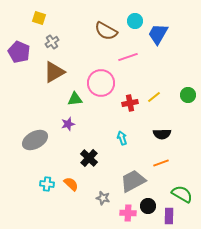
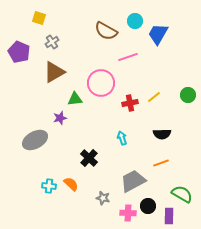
purple star: moved 8 px left, 6 px up
cyan cross: moved 2 px right, 2 px down
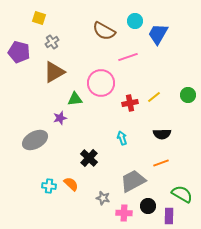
brown semicircle: moved 2 px left
purple pentagon: rotated 10 degrees counterclockwise
pink cross: moved 4 px left
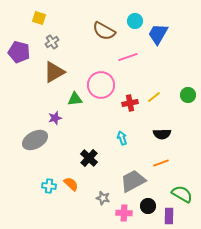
pink circle: moved 2 px down
purple star: moved 5 px left
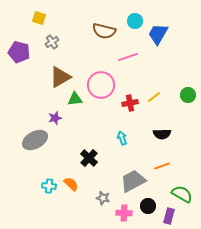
brown semicircle: rotated 15 degrees counterclockwise
brown triangle: moved 6 px right, 5 px down
orange line: moved 1 px right, 3 px down
purple rectangle: rotated 14 degrees clockwise
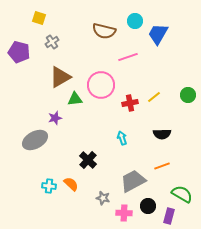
black cross: moved 1 px left, 2 px down
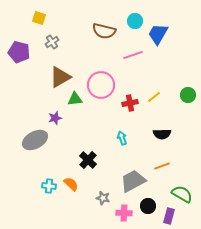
pink line: moved 5 px right, 2 px up
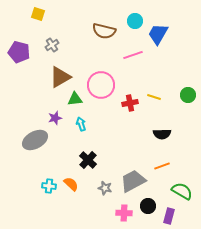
yellow square: moved 1 px left, 4 px up
gray cross: moved 3 px down
yellow line: rotated 56 degrees clockwise
cyan arrow: moved 41 px left, 14 px up
green semicircle: moved 3 px up
gray star: moved 2 px right, 10 px up
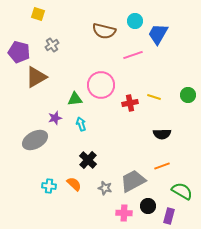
brown triangle: moved 24 px left
orange semicircle: moved 3 px right
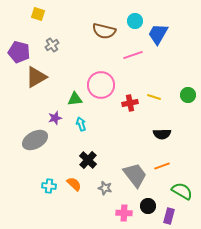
gray trapezoid: moved 2 px right, 6 px up; rotated 80 degrees clockwise
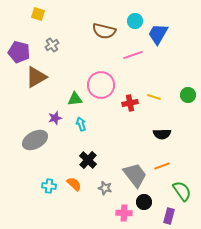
green semicircle: rotated 25 degrees clockwise
black circle: moved 4 px left, 4 px up
